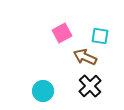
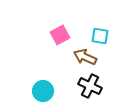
pink square: moved 2 px left, 2 px down
black cross: rotated 20 degrees counterclockwise
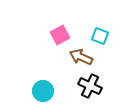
cyan square: rotated 12 degrees clockwise
brown arrow: moved 4 px left
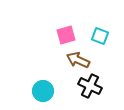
pink square: moved 6 px right; rotated 12 degrees clockwise
brown arrow: moved 3 px left, 3 px down
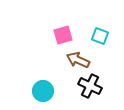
pink square: moved 3 px left
